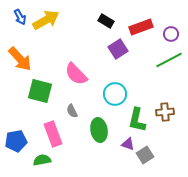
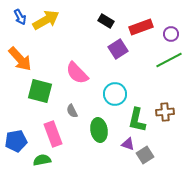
pink semicircle: moved 1 px right, 1 px up
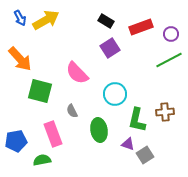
blue arrow: moved 1 px down
purple square: moved 8 px left, 1 px up
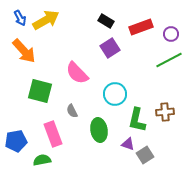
orange arrow: moved 4 px right, 8 px up
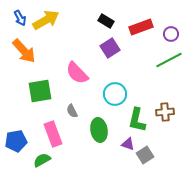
green square: rotated 25 degrees counterclockwise
green semicircle: rotated 18 degrees counterclockwise
